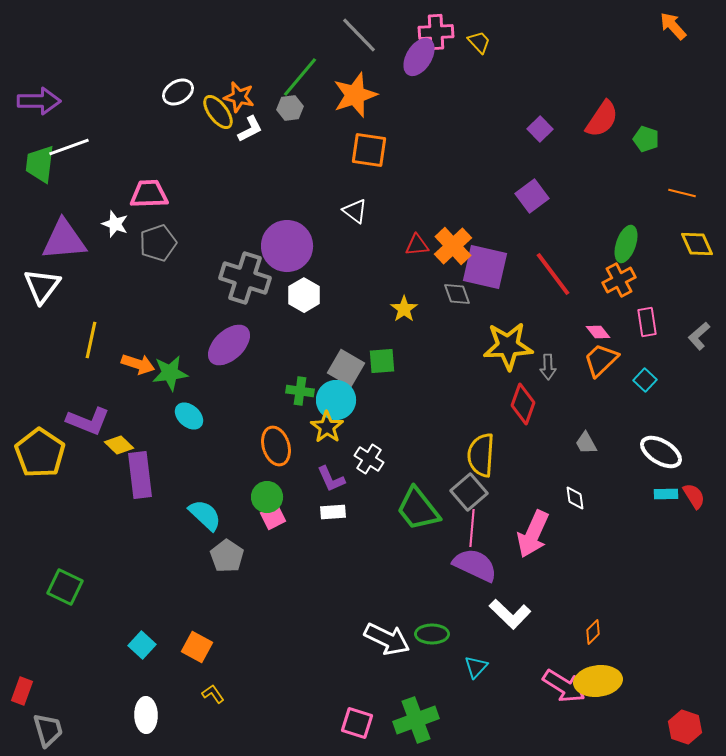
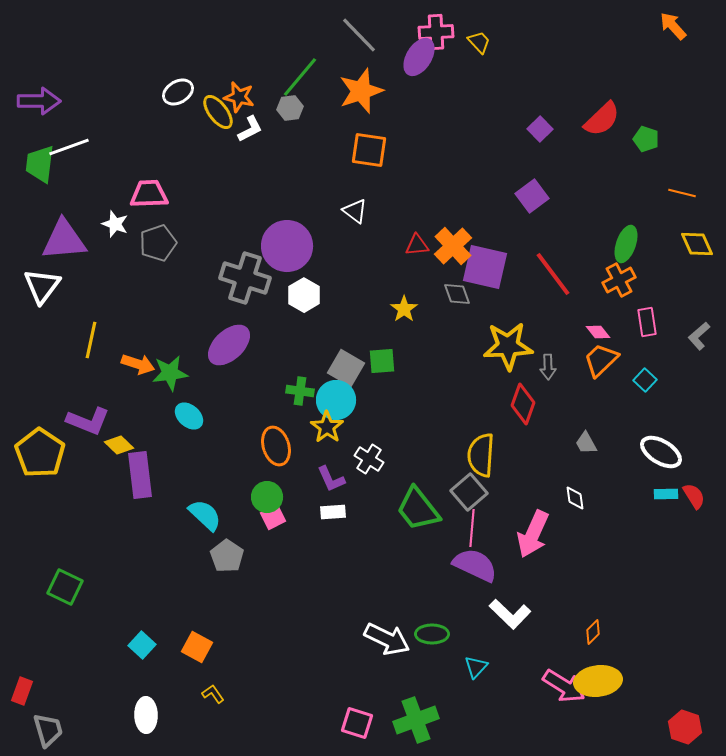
orange star at (355, 95): moved 6 px right, 4 px up
red semicircle at (602, 119): rotated 12 degrees clockwise
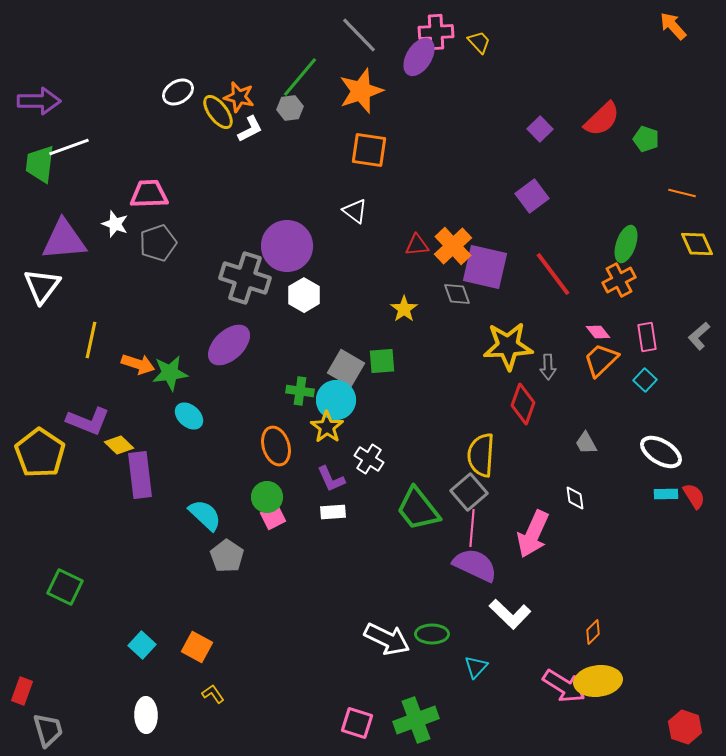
pink rectangle at (647, 322): moved 15 px down
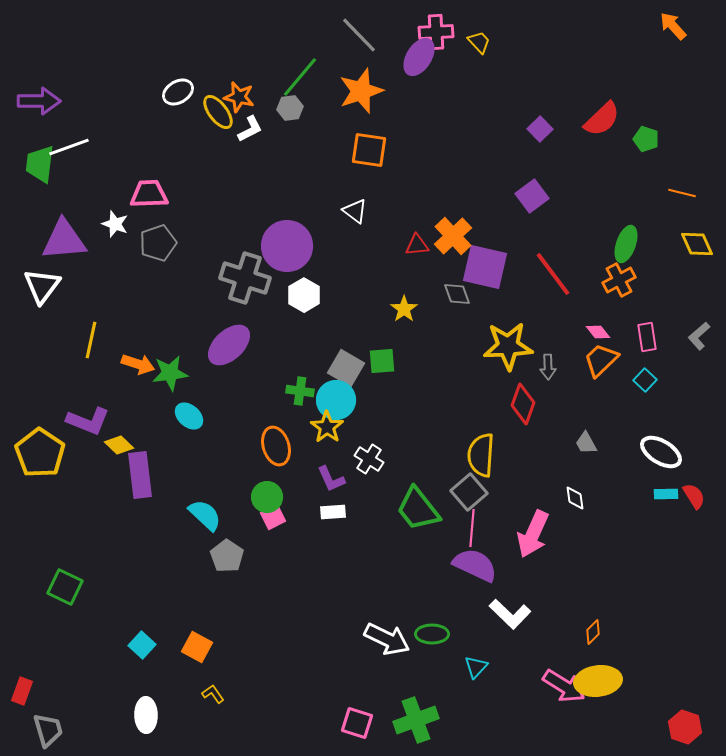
orange cross at (453, 246): moved 10 px up
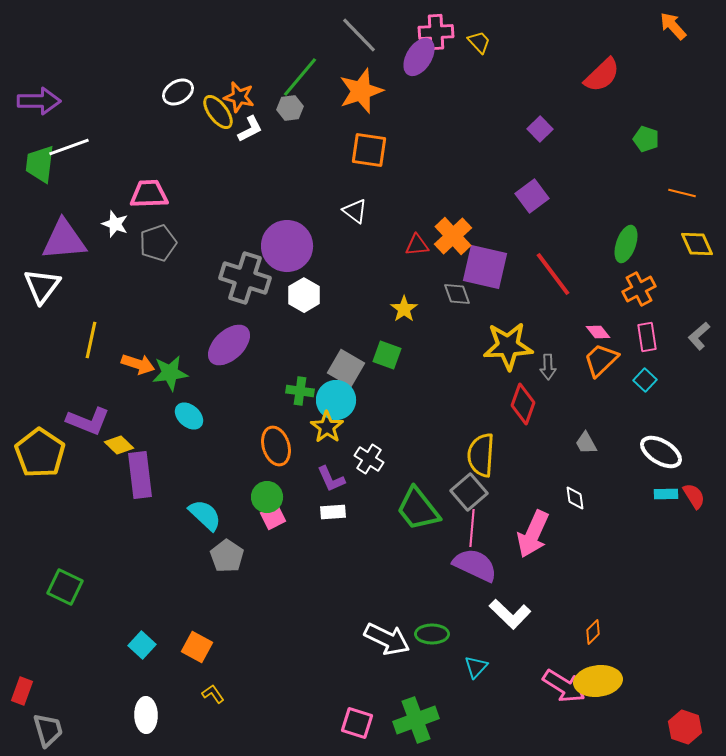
red semicircle at (602, 119): moved 44 px up
orange cross at (619, 280): moved 20 px right, 9 px down
green square at (382, 361): moved 5 px right, 6 px up; rotated 24 degrees clockwise
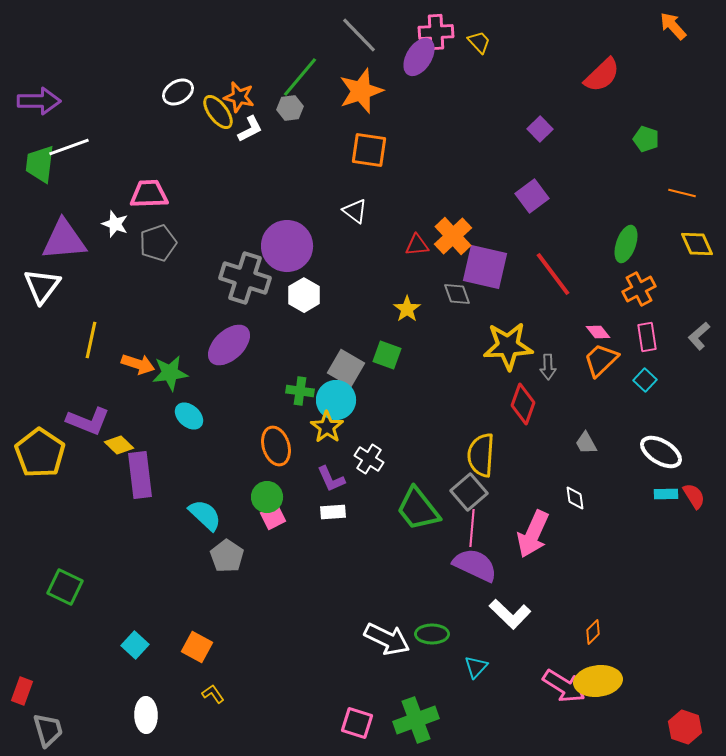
yellow star at (404, 309): moved 3 px right
cyan square at (142, 645): moved 7 px left
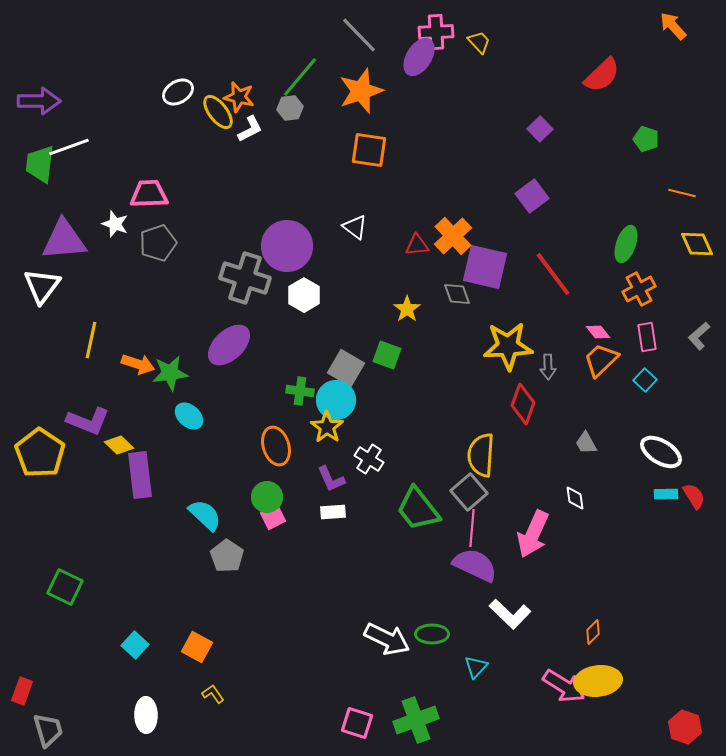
white triangle at (355, 211): moved 16 px down
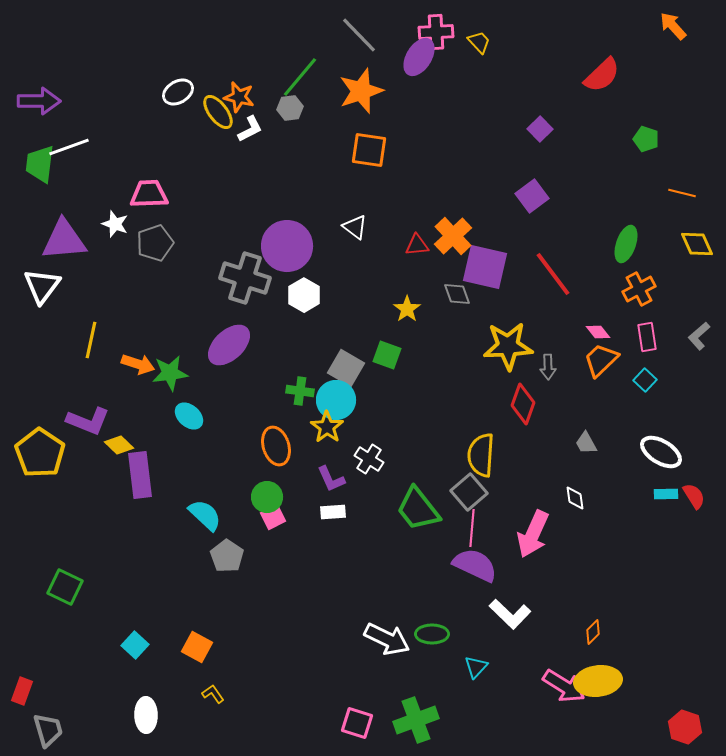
gray pentagon at (158, 243): moved 3 px left
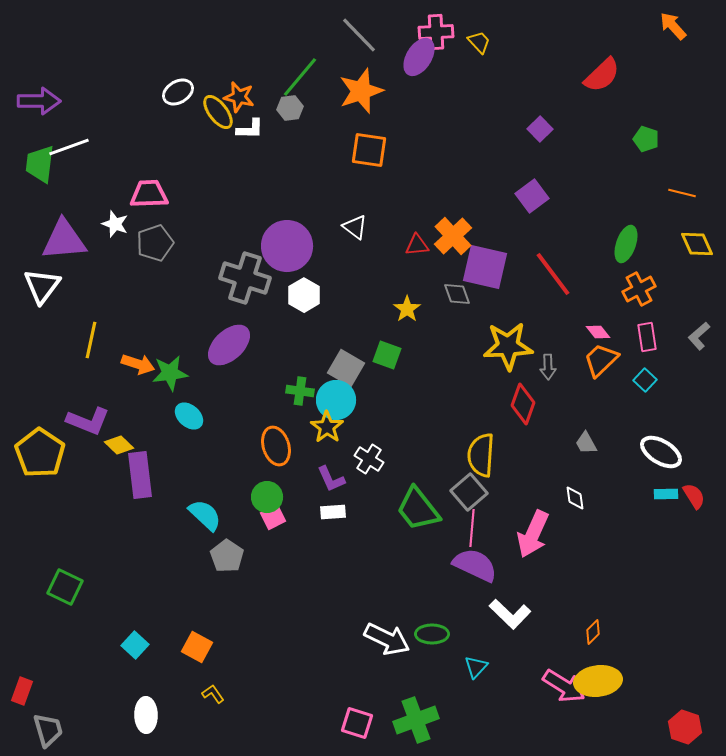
white L-shape at (250, 129): rotated 28 degrees clockwise
